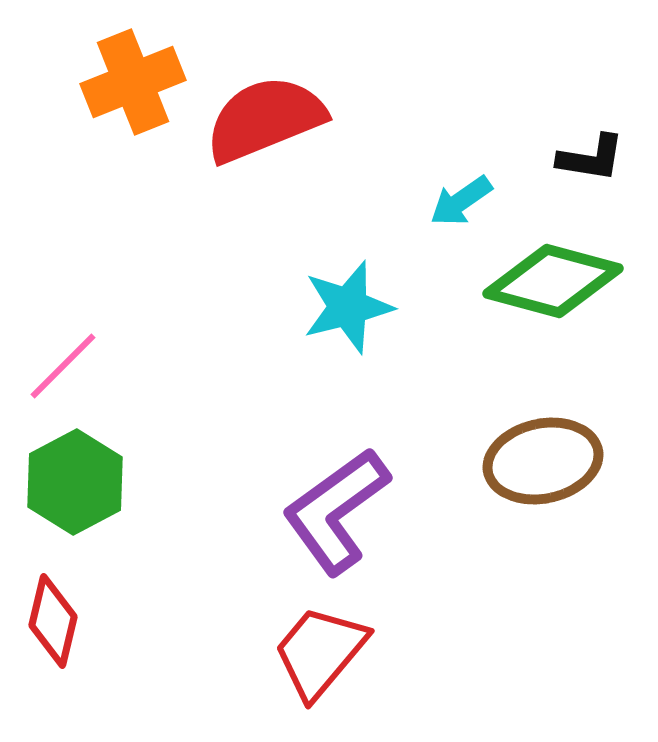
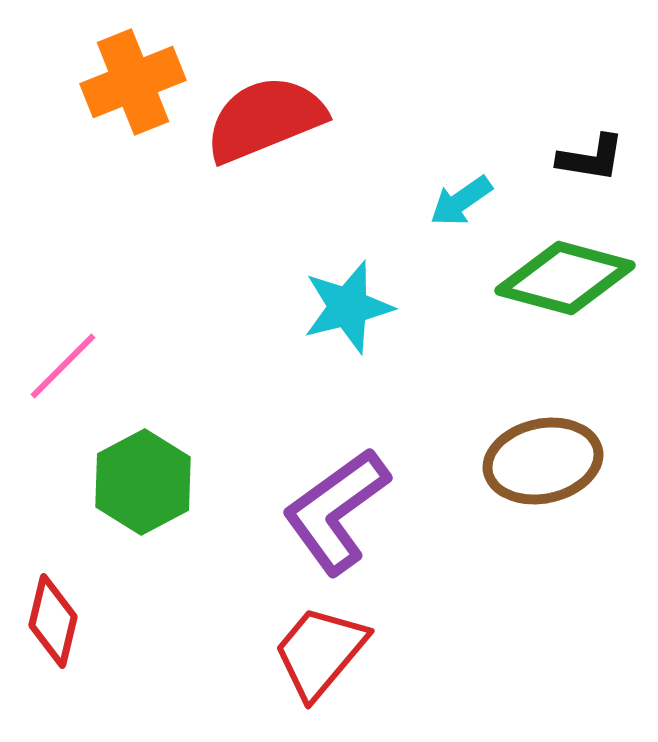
green diamond: moved 12 px right, 3 px up
green hexagon: moved 68 px right
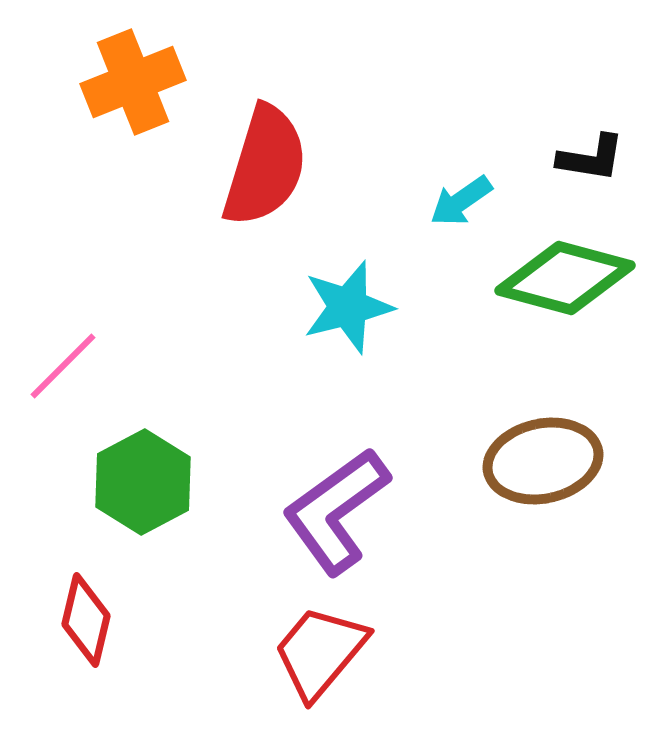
red semicircle: moved 47 px down; rotated 129 degrees clockwise
red diamond: moved 33 px right, 1 px up
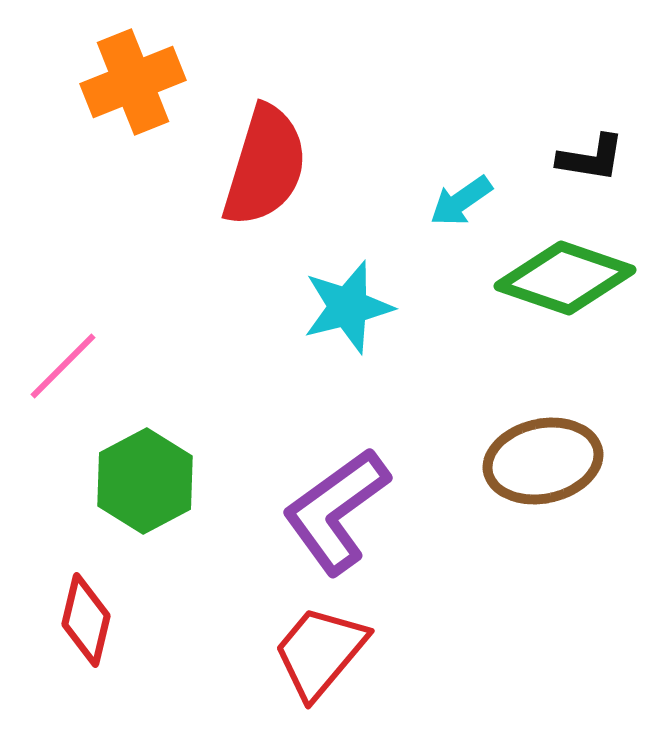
green diamond: rotated 4 degrees clockwise
green hexagon: moved 2 px right, 1 px up
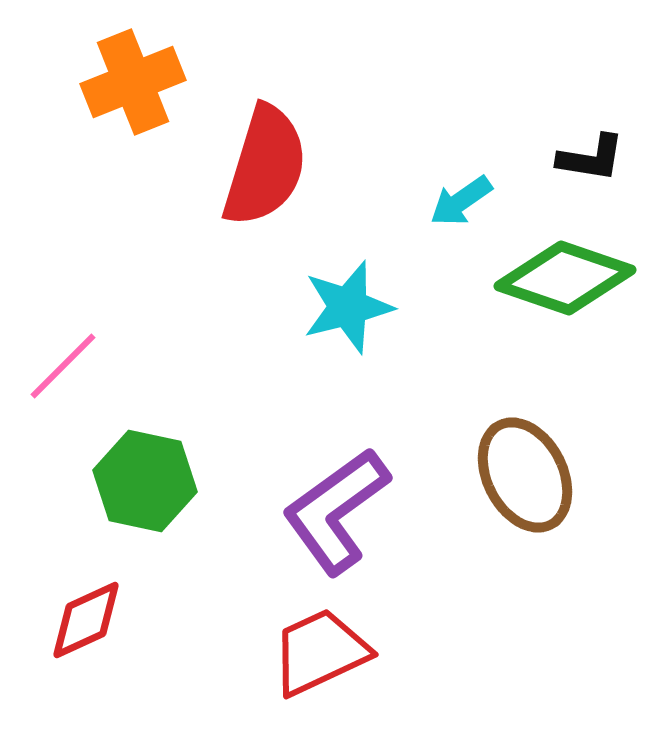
brown ellipse: moved 18 px left, 14 px down; rotated 75 degrees clockwise
green hexagon: rotated 20 degrees counterclockwise
red diamond: rotated 52 degrees clockwise
red trapezoid: rotated 25 degrees clockwise
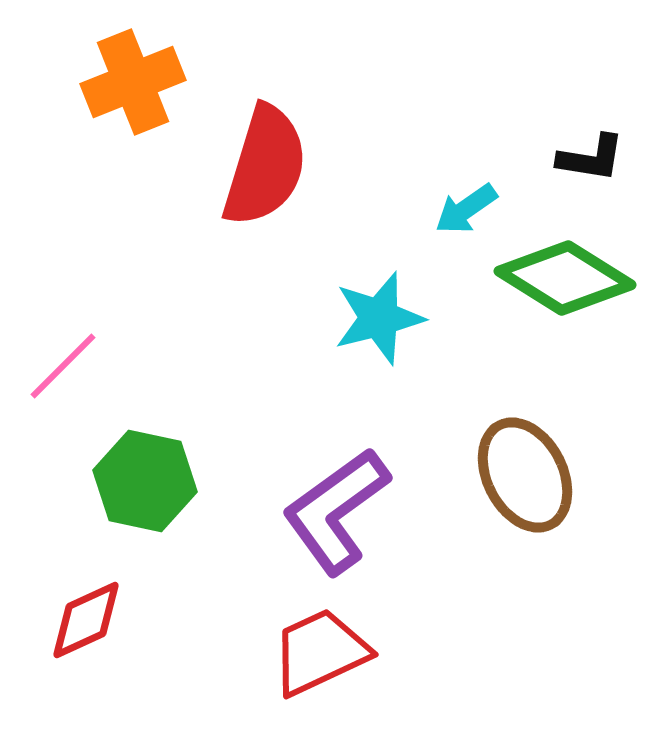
cyan arrow: moved 5 px right, 8 px down
green diamond: rotated 13 degrees clockwise
cyan star: moved 31 px right, 11 px down
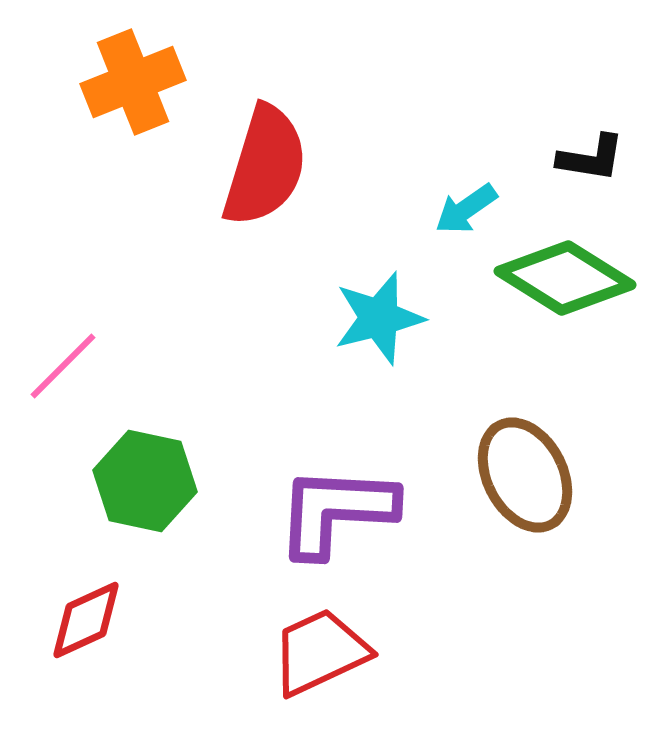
purple L-shape: rotated 39 degrees clockwise
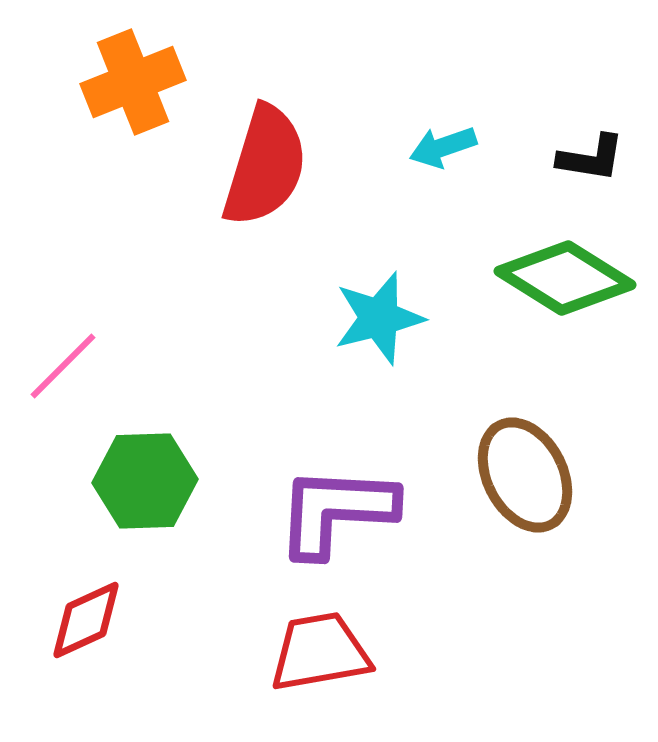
cyan arrow: moved 23 px left, 62 px up; rotated 16 degrees clockwise
green hexagon: rotated 14 degrees counterclockwise
red trapezoid: rotated 15 degrees clockwise
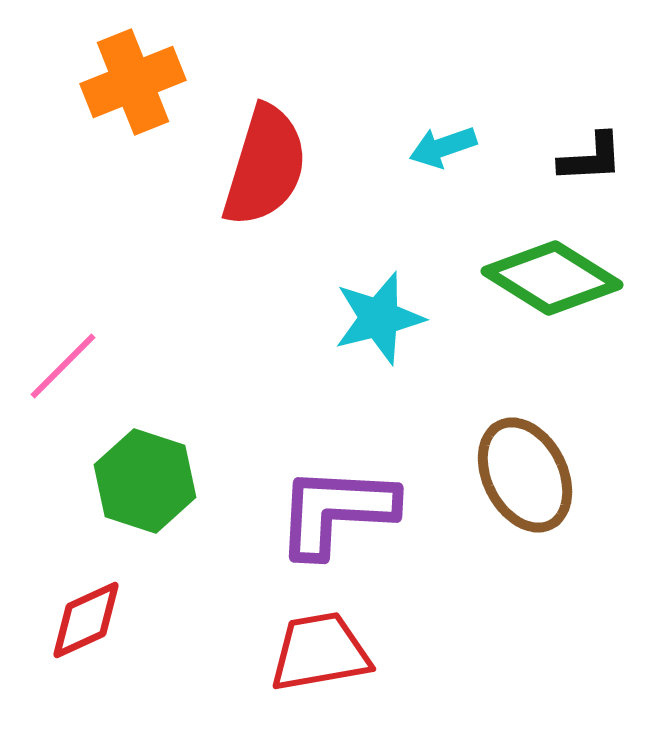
black L-shape: rotated 12 degrees counterclockwise
green diamond: moved 13 px left
green hexagon: rotated 20 degrees clockwise
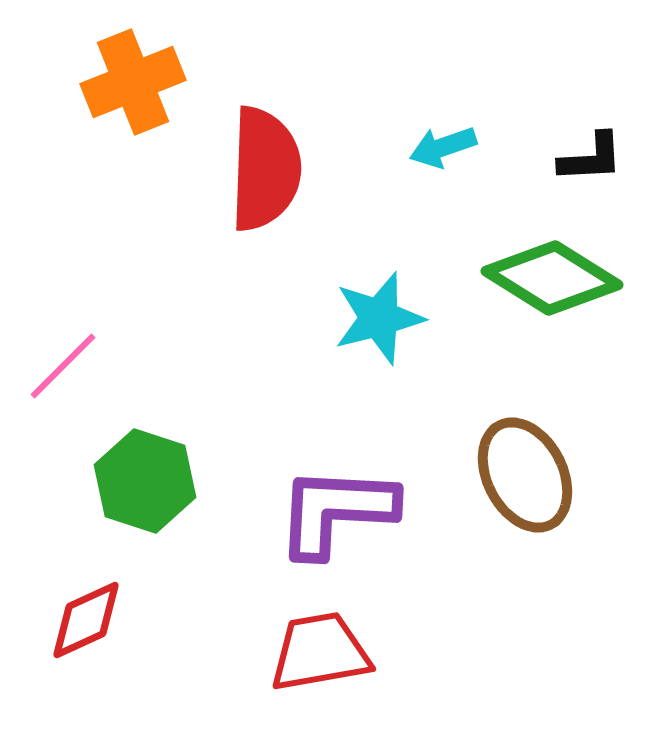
red semicircle: moved 3 px down; rotated 15 degrees counterclockwise
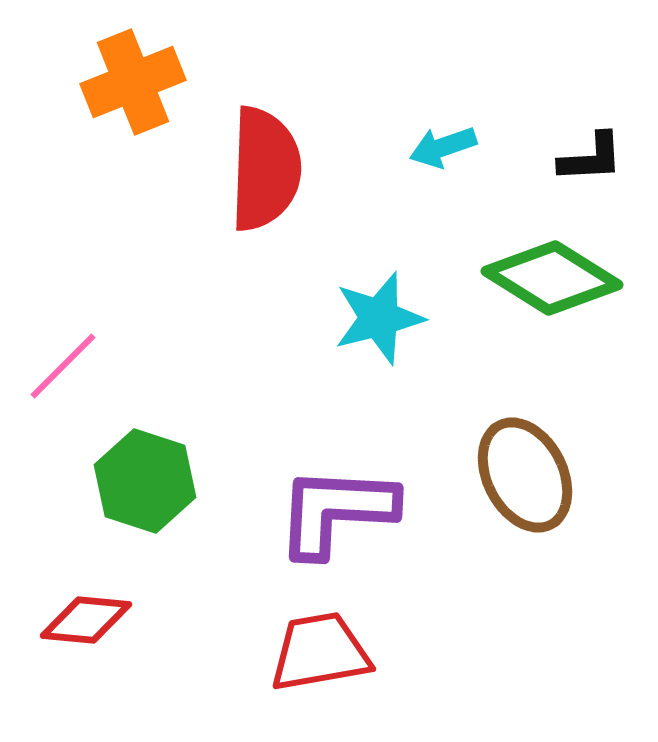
red diamond: rotated 30 degrees clockwise
